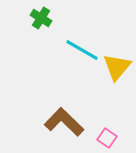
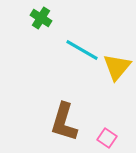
brown L-shape: rotated 117 degrees counterclockwise
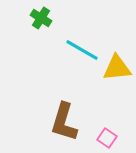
yellow triangle: moved 1 px down; rotated 44 degrees clockwise
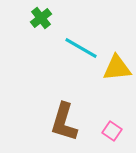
green cross: rotated 20 degrees clockwise
cyan line: moved 1 px left, 2 px up
pink square: moved 5 px right, 7 px up
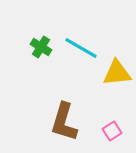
green cross: moved 29 px down; rotated 20 degrees counterclockwise
yellow triangle: moved 5 px down
pink square: rotated 24 degrees clockwise
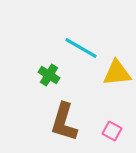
green cross: moved 8 px right, 28 px down
pink square: rotated 30 degrees counterclockwise
